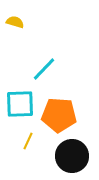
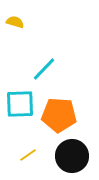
yellow line: moved 14 px down; rotated 30 degrees clockwise
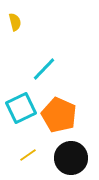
yellow semicircle: rotated 60 degrees clockwise
cyan square: moved 1 px right, 4 px down; rotated 24 degrees counterclockwise
orange pentagon: rotated 20 degrees clockwise
black circle: moved 1 px left, 2 px down
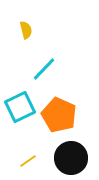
yellow semicircle: moved 11 px right, 8 px down
cyan square: moved 1 px left, 1 px up
yellow line: moved 6 px down
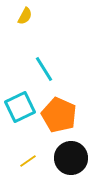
yellow semicircle: moved 1 px left, 14 px up; rotated 42 degrees clockwise
cyan line: rotated 76 degrees counterclockwise
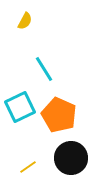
yellow semicircle: moved 5 px down
yellow line: moved 6 px down
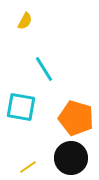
cyan square: moved 1 px right; rotated 36 degrees clockwise
orange pentagon: moved 17 px right, 3 px down; rotated 8 degrees counterclockwise
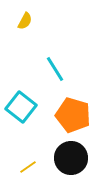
cyan line: moved 11 px right
cyan square: rotated 28 degrees clockwise
orange pentagon: moved 3 px left, 3 px up
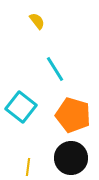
yellow semicircle: moved 12 px right; rotated 66 degrees counterclockwise
yellow line: rotated 48 degrees counterclockwise
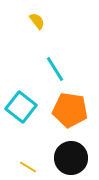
orange pentagon: moved 3 px left, 5 px up; rotated 8 degrees counterclockwise
yellow line: rotated 66 degrees counterclockwise
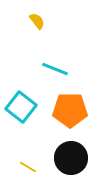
cyan line: rotated 36 degrees counterclockwise
orange pentagon: rotated 8 degrees counterclockwise
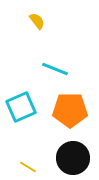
cyan square: rotated 28 degrees clockwise
black circle: moved 2 px right
